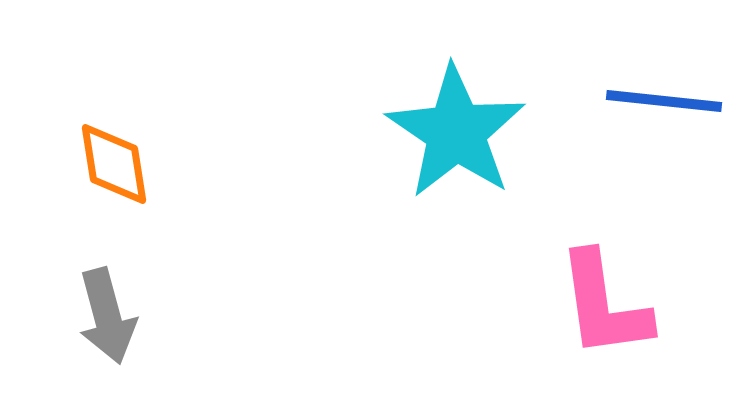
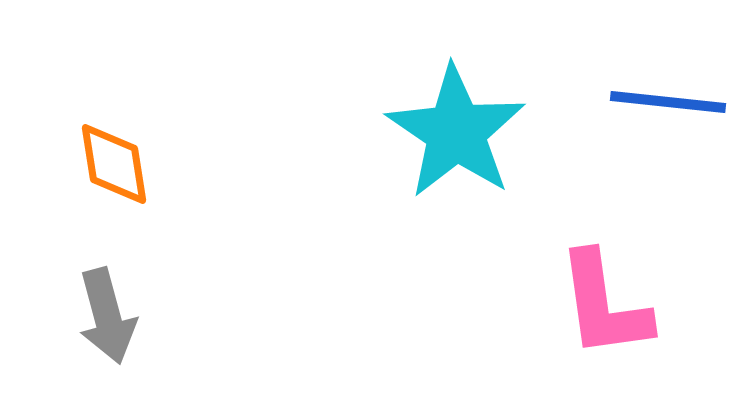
blue line: moved 4 px right, 1 px down
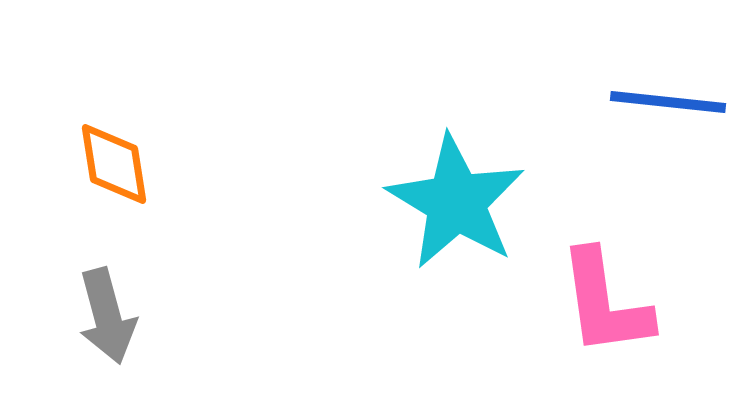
cyan star: moved 70 px down; rotated 3 degrees counterclockwise
pink L-shape: moved 1 px right, 2 px up
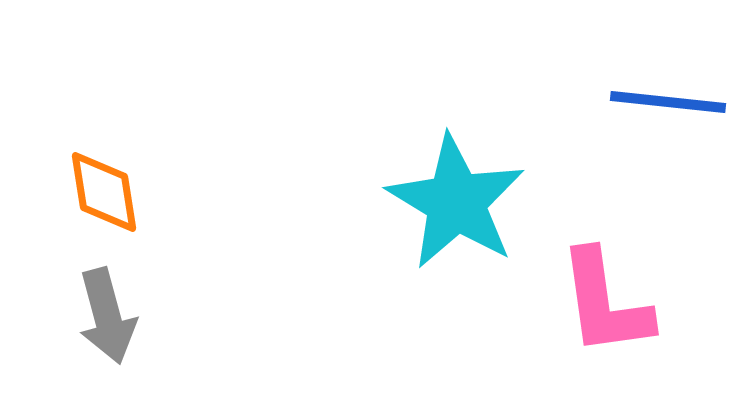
orange diamond: moved 10 px left, 28 px down
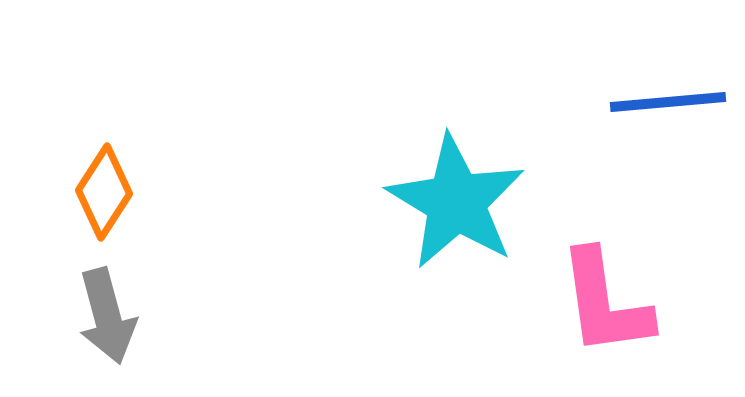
blue line: rotated 11 degrees counterclockwise
orange diamond: rotated 42 degrees clockwise
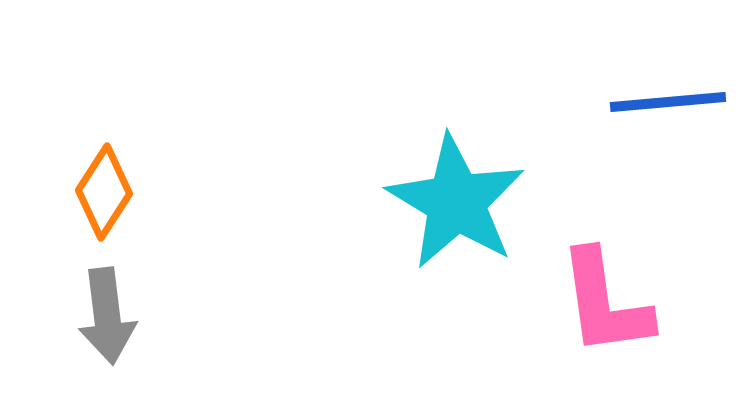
gray arrow: rotated 8 degrees clockwise
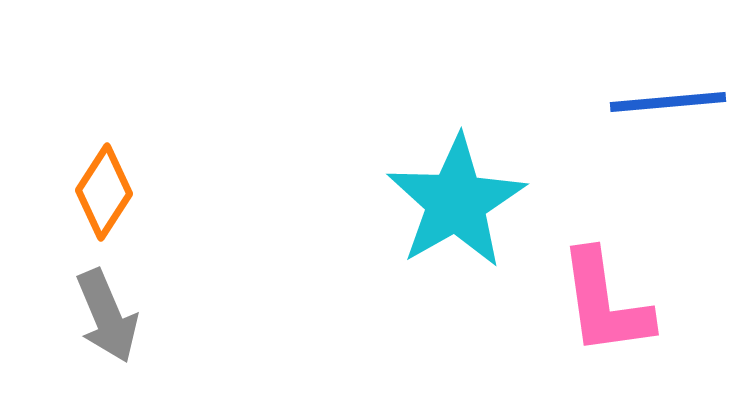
cyan star: rotated 11 degrees clockwise
gray arrow: rotated 16 degrees counterclockwise
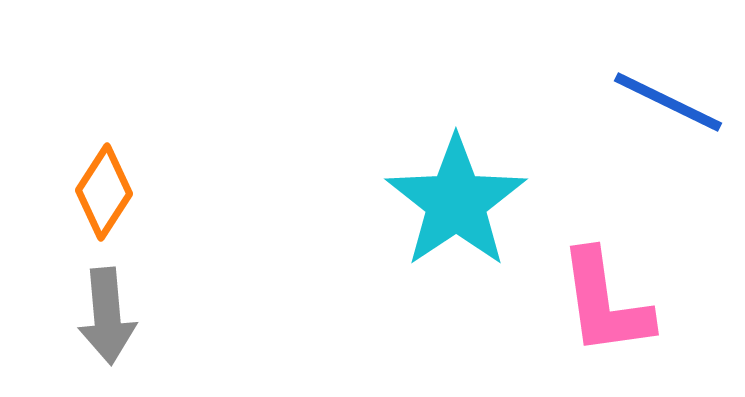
blue line: rotated 31 degrees clockwise
cyan star: rotated 4 degrees counterclockwise
gray arrow: rotated 18 degrees clockwise
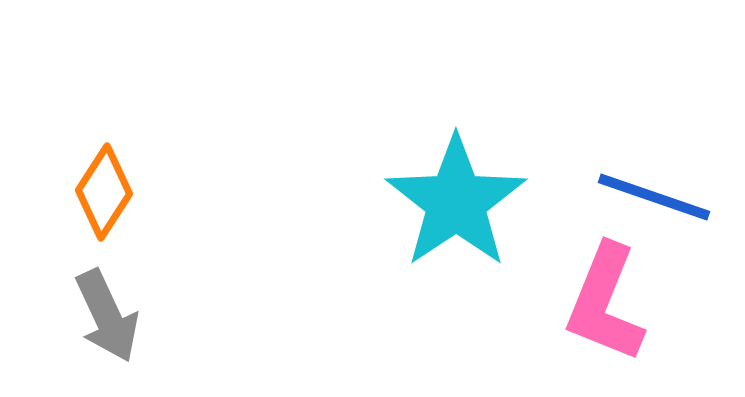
blue line: moved 14 px left, 95 px down; rotated 7 degrees counterclockwise
pink L-shape: rotated 30 degrees clockwise
gray arrow: rotated 20 degrees counterclockwise
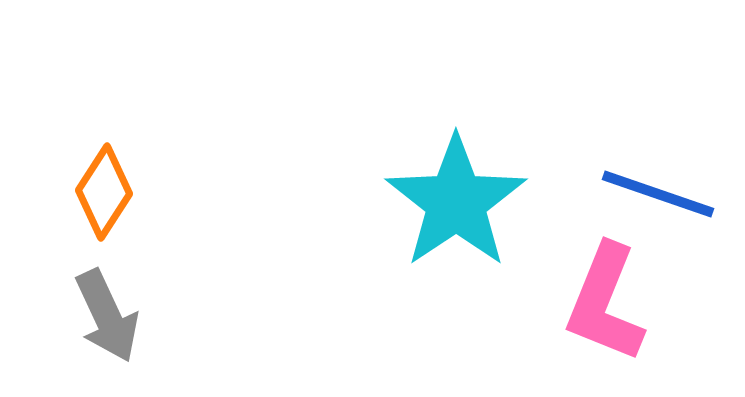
blue line: moved 4 px right, 3 px up
